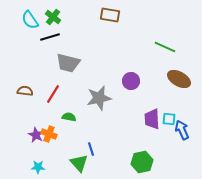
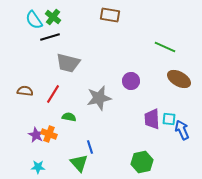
cyan semicircle: moved 4 px right
blue line: moved 1 px left, 2 px up
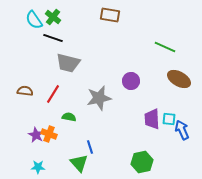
black line: moved 3 px right, 1 px down; rotated 36 degrees clockwise
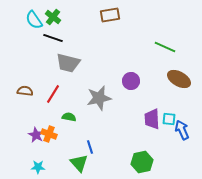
brown rectangle: rotated 18 degrees counterclockwise
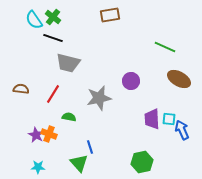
brown semicircle: moved 4 px left, 2 px up
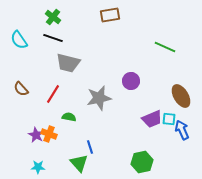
cyan semicircle: moved 15 px left, 20 px down
brown ellipse: moved 2 px right, 17 px down; rotated 30 degrees clockwise
brown semicircle: rotated 140 degrees counterclockwise
purple trapezoid: rotated 110 degrees counterclockwise
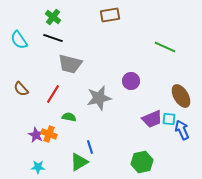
gray trapezoid: moved 2 px right, 1 px down
green triangle: moved 1 px up; rotated 42 degrees clockwise
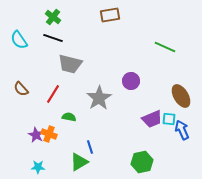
gray star: rotated 20 degrees counterclockwise
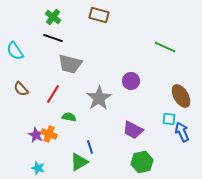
brown rectangle: moved 11 px left; rotated 24 degrees clockwise
cyan semicircle: moved 4 px left, 11 px down
purple trapezoid: moved 19 px left, 11 px down; rotated 50 degrees clockwise
blue arrow: moved 2 px down
cyan star: moved 1 px down; rotated 16 degrees clockwise
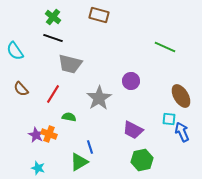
green hexagon: moved 2 px up
